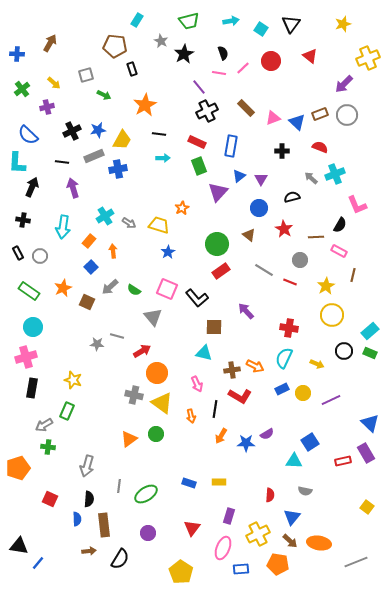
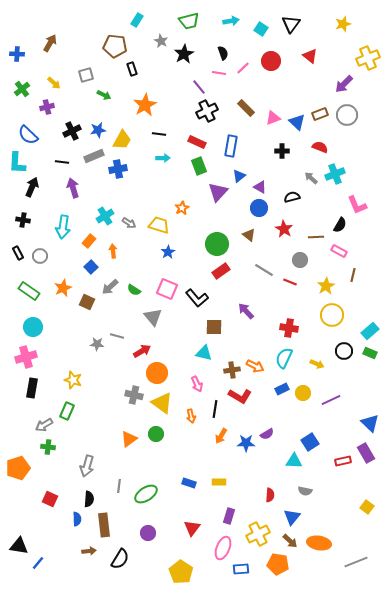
purple triangle at (261, 179): moved 1 px left, 8 px down; rotated 32 degrees counterclockwise
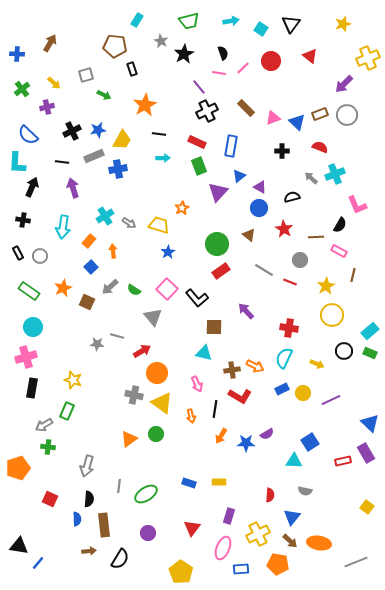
pink square at (167, 289): rotated 20 degrees clockwise
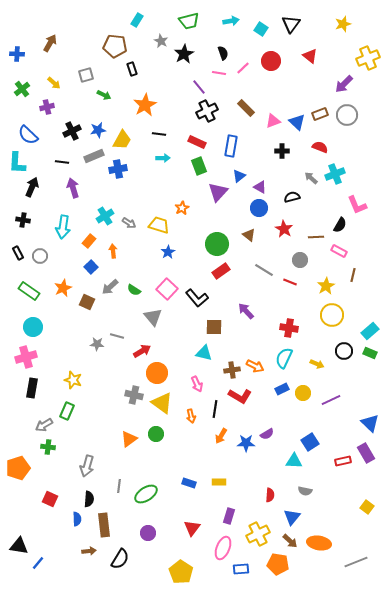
pink triangle at (273, 118): moved 3 px down
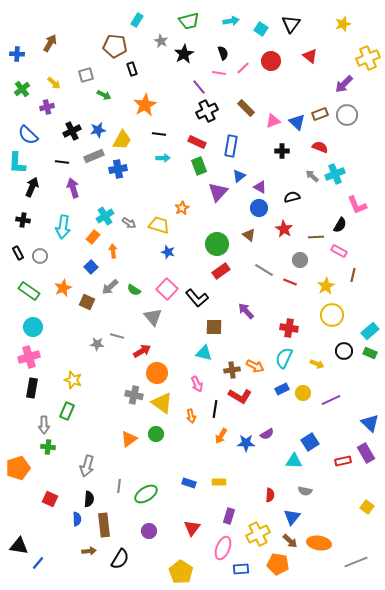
gray arrow at (311, 178): moved 1 px right, 2 px up
orange rectangle at (89, 241): moved 4 px right, 4 px up
blue star at (168, 252): rotated 24 degrees counterclockwise
pink cross at (26, 357): moved 3 px right
gray arrow at (44, 425): rotated 60 degrees counterclockwise
purple circle at (148, 533): moved 1 px right, 2 px up
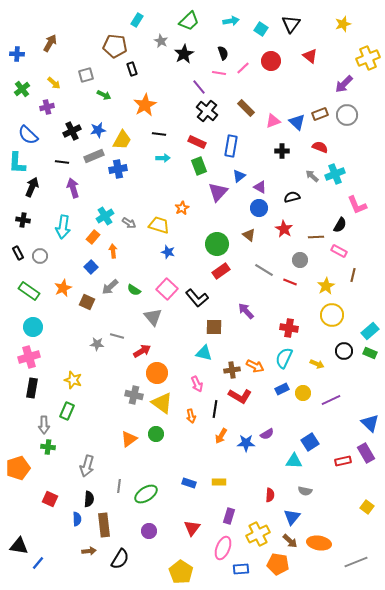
green trapezoid at (189, 21): rotated 30 degrees counterclockwise
black cross at (207, 111): rotated 25 degrees counterclockwise
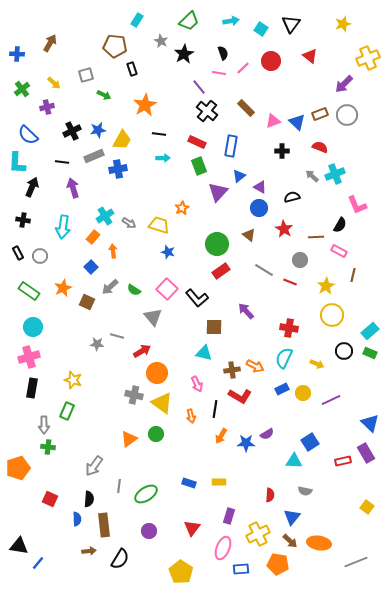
gray arrow at (87, 466): moved 7 px right; rotated 20 degrees clockwise
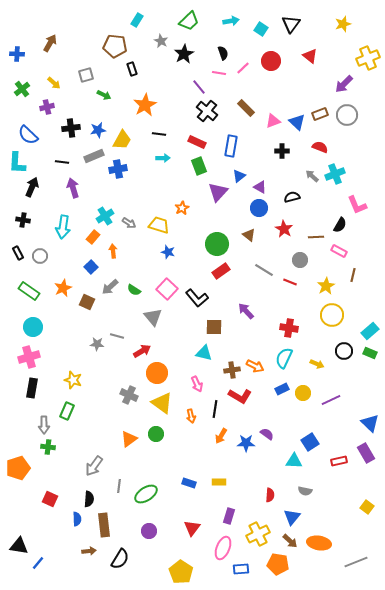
black cross at (72, 131): moved 1 px left, 3 px up; rotated 18 degrees clockwise
gray cross at (134, 395): moved 5 px left; rotated 12 degrees clockwise
purple semicircle at (267, 434): rotated 112 degrees counterclockwise
red rectangle at (343, 461): moved 4 px left
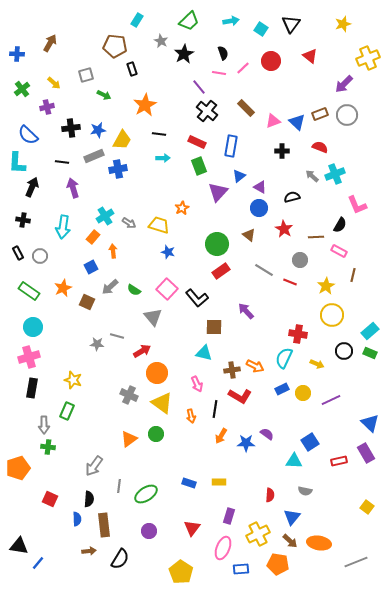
blue square at (91, 267): rotated 16 degrees clockwise
red cross at (289, 328): moved 9 px right, 6 px down
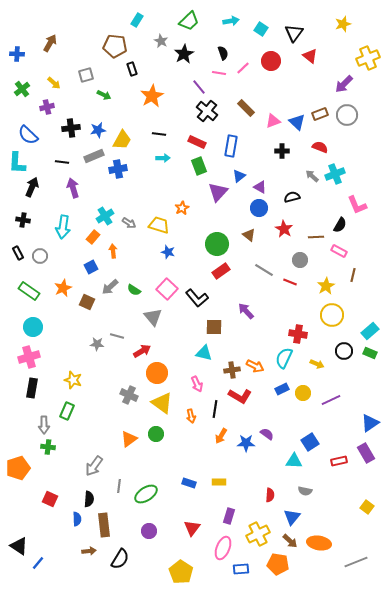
black triangle at (291, 24): moved 3 px right, 9 px down
orange star at (145, 105): moved 7 px right, 9 px up
blue triangle at (370, 423): rotated 42 degrees clockwise
black triangle at (19, 546): rotated 24 degrees clockwise
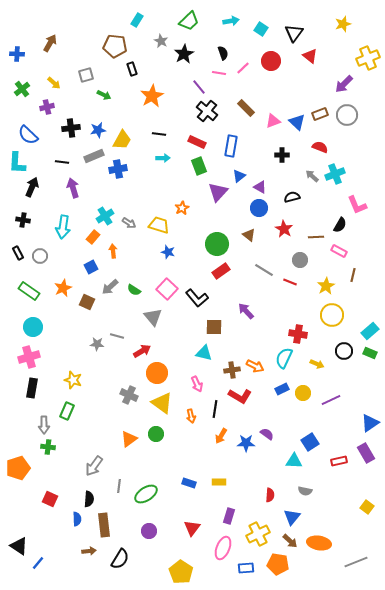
black cross at (282, 151): moved 4 px down
blue rectangle at (241, 569): moved 5 px right, 1 px up
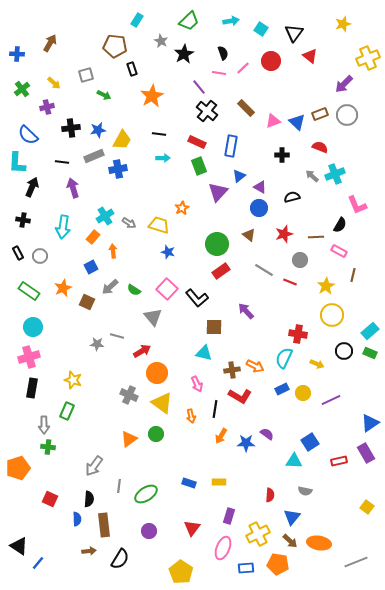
red star at (284, 229): moved 5 px down; rotated 24 degrees clockwise
